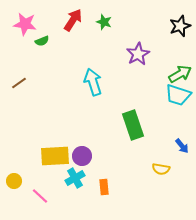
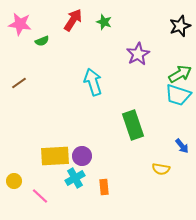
pink star: moved 5 px left
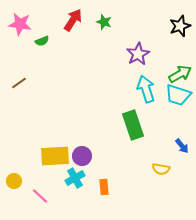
cyan arrow: moved 53 px right, 7 px down
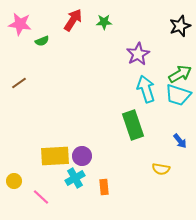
green star: rotated 21 degrees counterclockwise
blue arrow: moved 2 px left, 5 px up
pink line: moved 1 px right, 1 px down
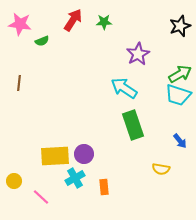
brown line: rotated 49 degrees counterclockwise
cyan arrow: moved 22 px left, 1 px up; rotated 40 degrees counterclockwise
purple circle: moved 2 px right, 2 px up
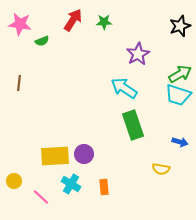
blue arrow: moved 1 px down; rotated 35 degrees counterclockwise
cyan cross: moved 4 px left, 6 px down; rotated 30 degrees counterclockwise
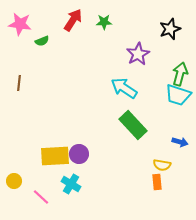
black star: moved 10 px left, 3 px down
green arrow: rotated 45 degrees counterclockwise
green rectangle: rotated 24 degrees counterclockwise
purple circle: moved 5 px left
yellow semicircle: moved 1 px right, 4 px up
orange rectangle: moved 53 px right, 5 px up
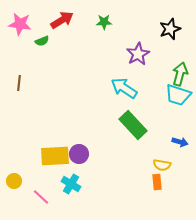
red arrow: moved 11 px left; rotated 25 degrees clockwise
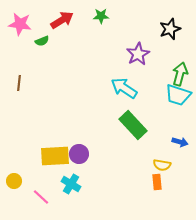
green star: moved 3 px left, 6 px up
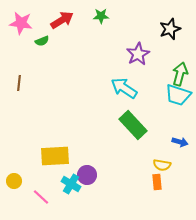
pink star: moved 1 px right, 1 px up
purple circle: moved 8 px right, 21 px down
